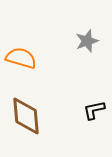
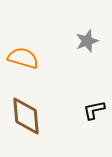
orange semicircle: moved 2 px right
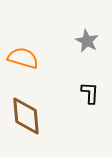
gray star: rotated 25 degrees counterclockwise
black L-shape: moved 4 px left, 17 px up; rotated 105 degrees clockwise
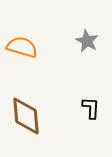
orange semicircle: moved 1 px left, 11 px up
black L-shape: moved 1 px right, 15 px down
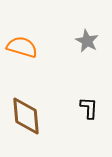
black L-shape: moved 2 px left
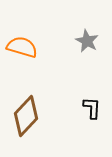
black L-shape: moved 3 px right
brown diamond: rotated 48 degrees clockwise
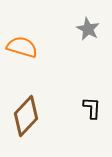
gray star: moved 1 px right, 12 px up
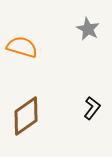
black L-shape: rotated 35 degrees clockwise
brown diamond: rotated 12 degrees clockwise
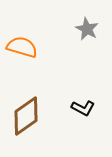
gray star: moved 1 px left
black L-shape: moved 9 px left; rotated 80 degrees clockwise
